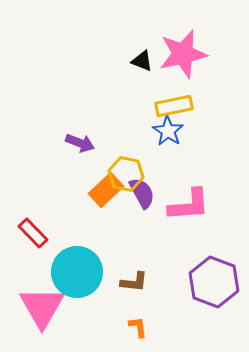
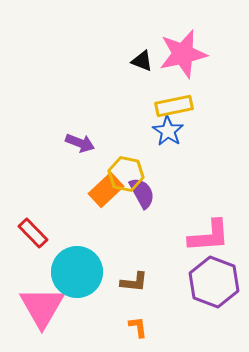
pink L-shape: moved 20 px right, 31 px down
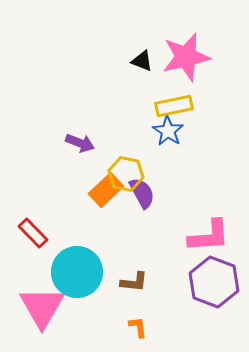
pink star: moved 3 px right, 3 px down
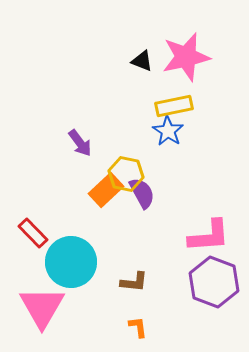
purple arrow: rotated 32 degrees clockwise
cyan circle: moved 6 px left, 10 px up
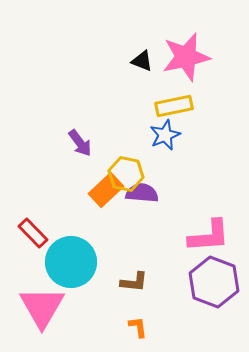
blue star: moved 3 px left, 4 px down; rotated 16 degrees clockwise
purple semicircle: rotated 56 degrees counterclockwise
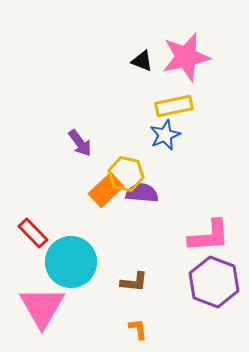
orange L-shape: moved 2 px down
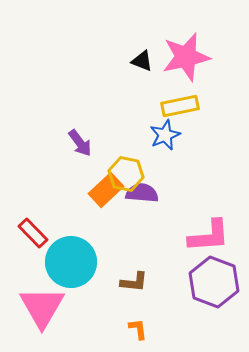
yellow rectangle: moved 6 px right
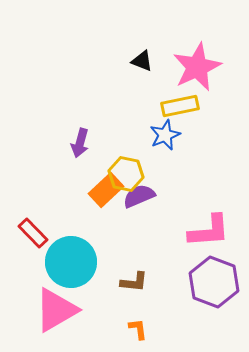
pink star: moved 11 px right, 10 px down; rotated 12 degrees counterclockwise
purple arrow: rotated 52 degrees clockwise
purple semicircle: moved 3 px left, 3 px down; rotated 28 degrees counterclockwise
pink L-shape: moved 5 px up
pink triangle: moved 14 px right, 3 px down; rotated 30 degrees clockwise
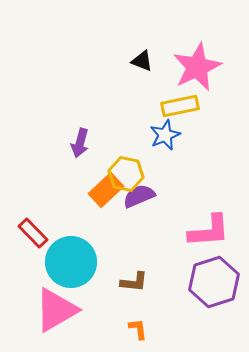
purple hexagon: rotated 21 degrees clockwise
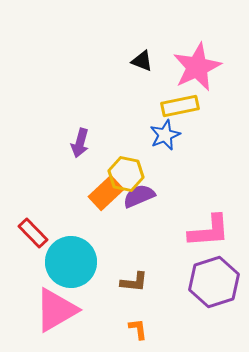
orange rectangle: moved 3 px down
